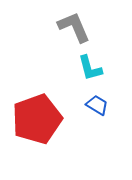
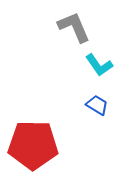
cyan L-shape: moved 9 px right, 3 px up; rotated 20 degrees counterclockwise
red pentagon: moved 4 px left, 26 px down; rotated 21 degrees clockwise
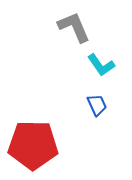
cyan L-shape: moved 2 px right
blue trapezoid: rotated 35 degrees clockwise
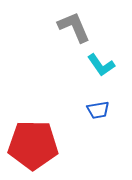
blue trapezoid: moved 1 px right, 5 px down; rotated 105 degrees clockwise
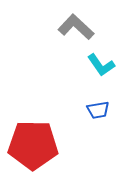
gray L-shape: moved 2 px right; rotated 24 degrees counterclockwise
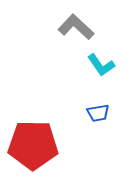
blue trapezoid: moved 3 px down
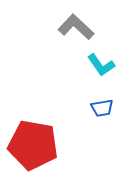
blue trapezoid: moved 4 px right, 5 px up
red pentagon: rotated 9 degrees clockwise
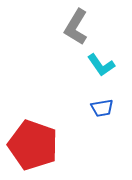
gray L-shape: rotated 102 degrees counterclockwise
red pentagon: rotated 9 degrees clockwise
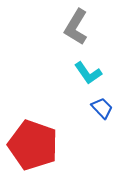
cyan L-shape: moved 13 px left, 8 px down
blue trapezoid: rotated 125 degrees counterclockwise
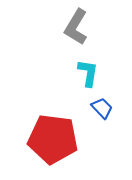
cyan L-shape: rotated 136 degrees counterclockwise
red pentagon: moved 20 px right, 6 px up; rotated 12 degrees counterclockwise
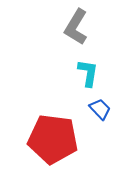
blue trapezoid: moved 2 px left, 1 px down
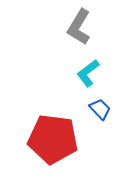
gray L-shape: moved 3 px right
cyan L-shape: rotated 136 degrees counterclockwise
